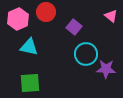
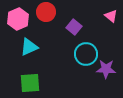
cyan triangle: rotated 36 degrees counterclockwise
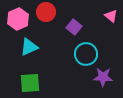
purple star: moved 3 px left, 8 px down
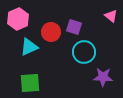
red circle: moved 5 px right, 20 px down
purple square: rotated 21 degrees counterclockwise
cyan circle: moved 2 px left, 2 px up
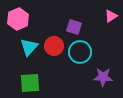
pink triangle: rotated 48 degrees clockwise
red circle: moved 3 px right, 14 px down
cyan triangle: rotated 24 degrees counterclockwise
cyan circle: moved 4 px left
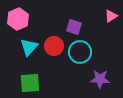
purple star: moved 3 px left, 2 px down
